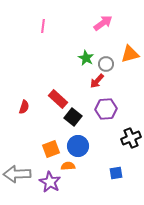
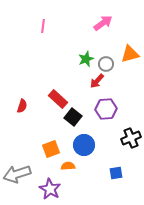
green star: moved 1 px down; rotated 21 degrees clockwise
red semicircle: moved 2 px left, 1 px up
blue circle: moved 6 px right, 1 px up
gray arrow: rotated 16 degrees counterclockwise
purple star: moved 7 px down
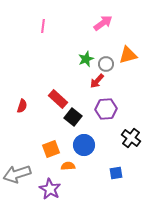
orange triangle: moved 2 px left, 1 px down
black cross: rotated 30 degrees counterclockwise
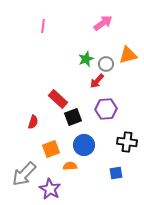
red semicircle: moved 11 px right, 16 px down
black square: rotated 30 degrees clockwise
black cross: moved 4 px left, 4 px down; rotated 30 degrees counterclockwise
orange semicircle: moved 2 px right
gray arrow: moved 7 px right; rotated 28 degrees counterclockwise
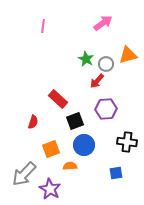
green star: rotated 21 degrees counterclockwise
black square: moved 2 px right, 4 px down
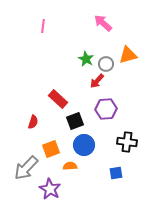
pink arrow: rotated 102 degrees counterclockwise
gray arrow: moved 2 px right, 6 px up
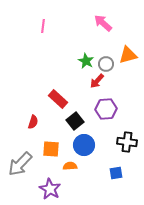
green star: moved 2 px down
black square: rotated 18 degrees counterclockwise
orange square: rotated 24 degrees clockwise
gray arrow: moved 6 px left, 4 px up
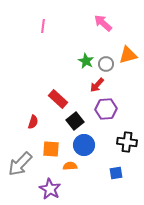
red arrow: moved 4 px down
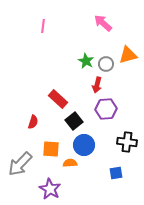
red arrow: rotated 28 degrees counterclockwise
black square: moved 1 px left
orange semicircle: moved 3 px up
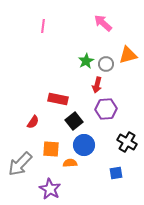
green star: rotated 14 degrees clockwise
red rectangle: rotated 30 degrees counterclockwise
red semicircle: rotated 16 degrees clockwise
black cross: rotated 24 degrees clockwise
